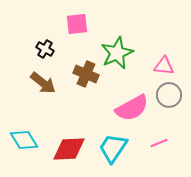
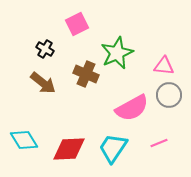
pink square: rotated 20 degrees counterclockwise
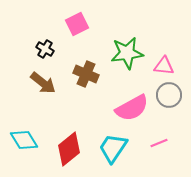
green star: moved 10 px right; rotated 16 degrees clockwise
red diamond: rotated 36 degrees counterclockwise
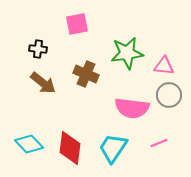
pink square: rotated 15 degrees clockwise
black cross: moved 7 px left; rotated 24 degrees counterclockwise
pink semicircle: rotated 36 degrees clockwise
cyan diamond: moved 5 px right, 4 px down; rotated 12 degrees counterclockwise
red diamond: moved 1 px right, 1 px up; rotated 44 degrees counterclockwise
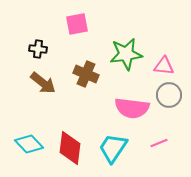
green star: moved 1 px left, 1 px down
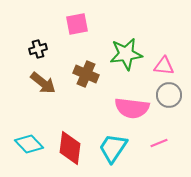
black cross: rotated 24 degrees counterclockwise
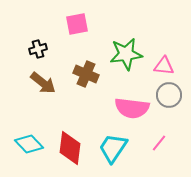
pink line: rotated 30 degrees counterclockwise
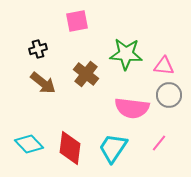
pink square: moved 3 px up
green star: rotated 12 degrees clockwise
brown cross: rotated 15 degrees clockwise
